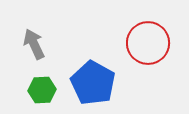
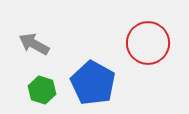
gray arrow: rotated 36 degrees counterclockwise
green hexagon: rotated 20 degrees clockwise
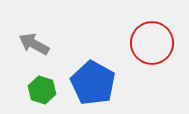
red circle: moved 4 px right
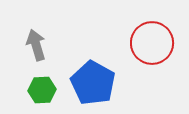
gray arrow: moved 2 px right, 1 px down; rotated 44 degrees clockwise
green hexagon: rotated 20 degrees counterclockwise
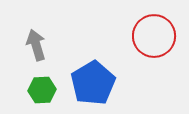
red circle: moved 2 px right, 7 px up
blue pentagon: rotated 12 degrees clockwise
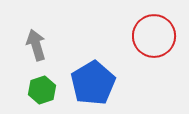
green hexagon: rotated 16 degrees counterclockwise
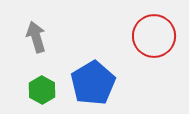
gray arrow: moved 8 px up
green hexagon: rotated 12 degrees counterclockwise
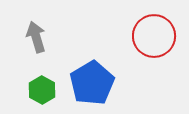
blue pentagon: moved 1 px left
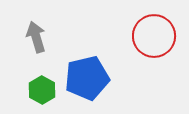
blue pentagon: moved 5 px left, 5 px up; rotated 18 degrees clockwise
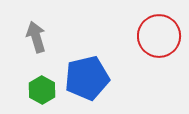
red circle: moved 5 px right
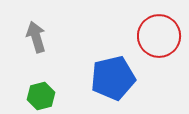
blue pentagon: moved 26 px right
green hexagon: moved 1 px left, 6 px down; rotated 16 degrees clockwise
